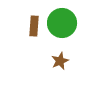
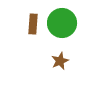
brown rectangle: moved 1 px left, 2 px up
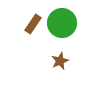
brown rectangle: rotated 30 degrees clockwise
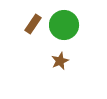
green circle: moved 2 px right, 2 px down
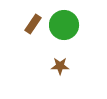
brown star: moved 5 px down; rotated 24 degrees clockwise
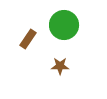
brown rectangle: moved 5 px left, 15 px down
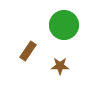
brown rectangle: moved 12 px down
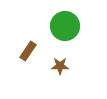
green circle: moved 1 px right, 1 px down
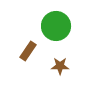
green circle: moved 9 px left
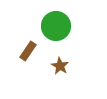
brown star: rotated 30 degrees clockwise
